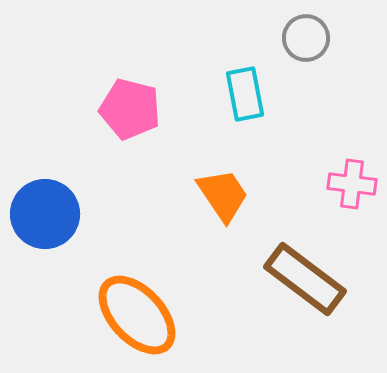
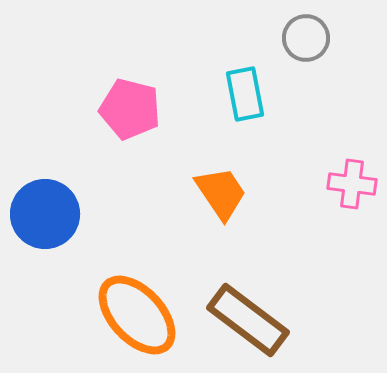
orange trapezoid: moved 2 px left, 2 px up
brown rectangle: moved 57 px left, 41 px down
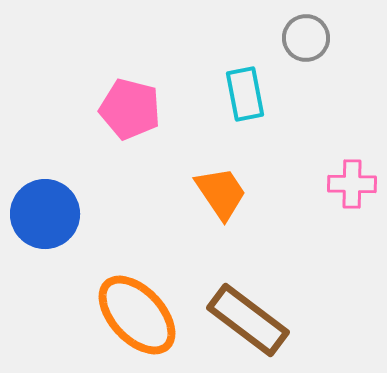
pink cross: rotated 6 degrees counterclockwise
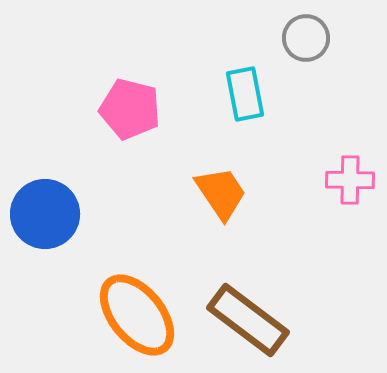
pink cross: moved 2 px left, 4 px up
orange ellipse: rotated 4 degrees clockwise
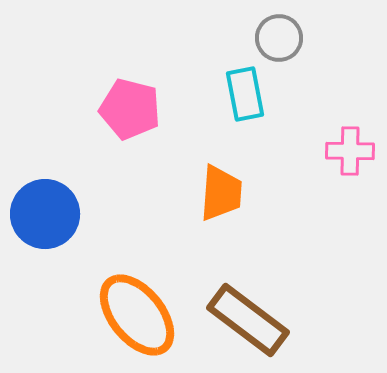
gray circle: moved 27 px left
pink cross: moved 29 px up
orange trapezoid: rotated 38 degrees clockwise
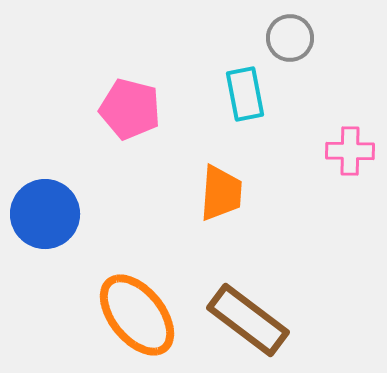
gray circle: moved 11 px right
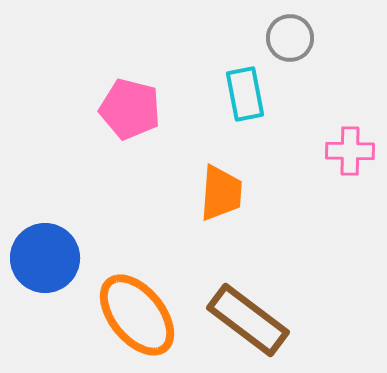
blue circle: moved 44 px down
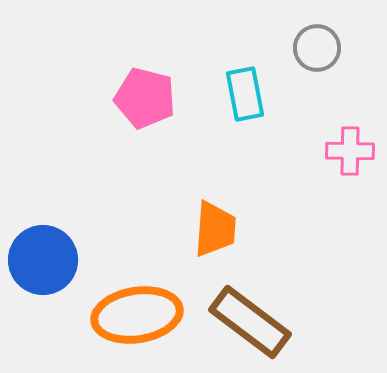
gray circle: moved 27 px right, 10 px down
pink pentagon: moved 15 px right, 11 px up
orange trapezoid: moved 6 px left, 36 px down
blue circle: moved 2 px left, 2 px down
orange ellipse: rotated 60 degrees counterclockwise
brown rectangle: moved 2 px right, 2 px down
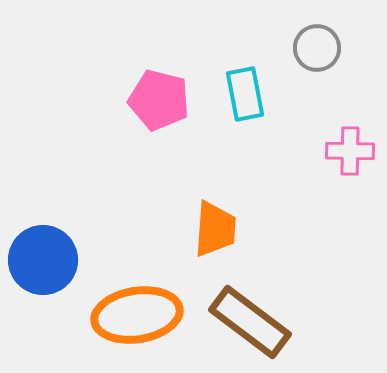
pink pentagon: moved 14 px right, 2 px down
